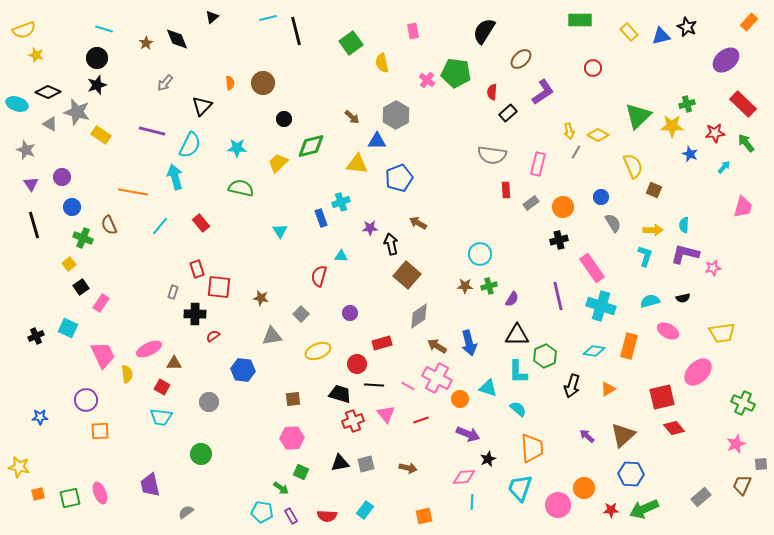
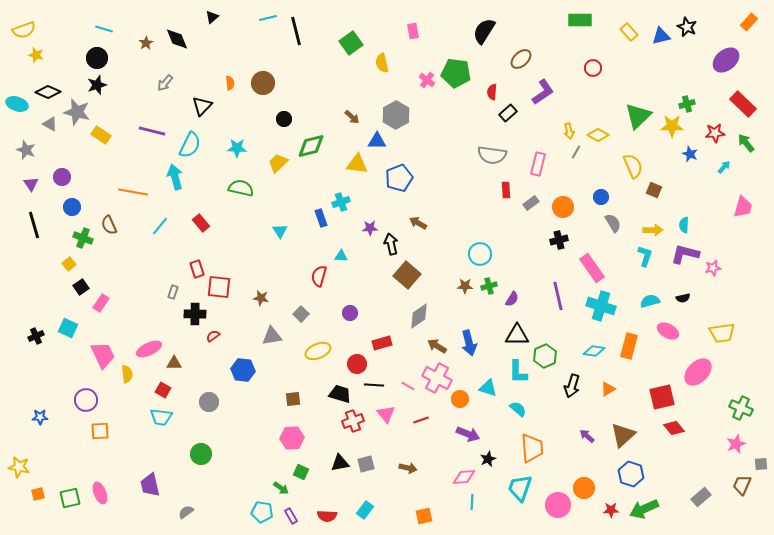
red square at (162, 387): moved 1 px right, 3 px down
green cross at (743, 403): moved 2 px left, 5 px down
blue hexagon at (631, 474): rotated 15 degrees clockwise
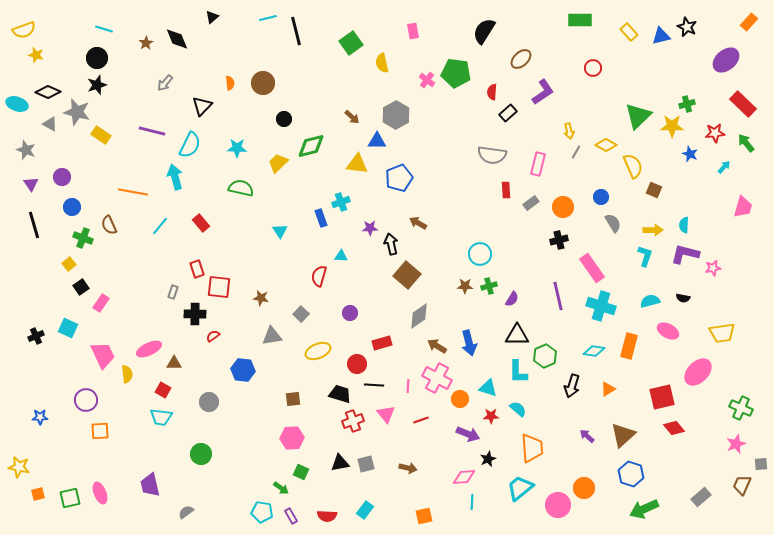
yellow diamond at (598, 135): moved 8 px right, 10 px down
black semicircle at (683, 298): rotated 24 degrees clockwise
pink line at (408, 386): rotated 64 degrees clockwise
cyan trapezoid at (520, 488): rotated 32 degrees clockwise
red star at (611, 510): moved 120 px left, 94 px up
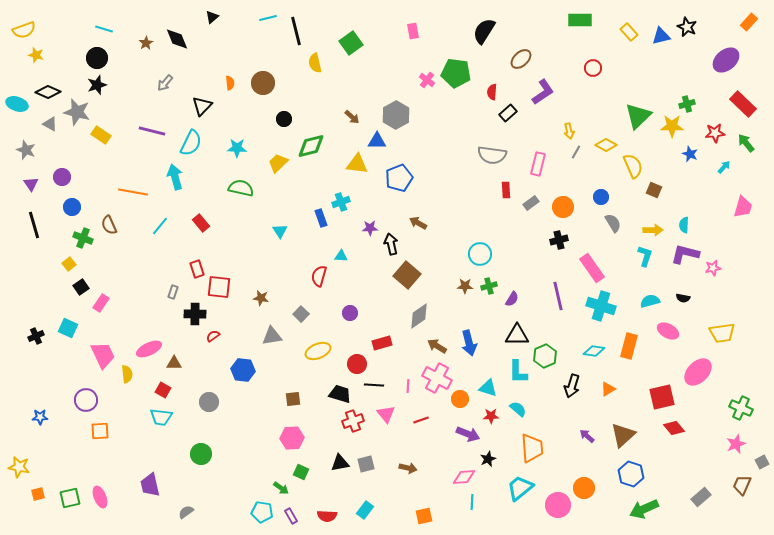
yellow semicircle at (382, 63): moved 67 px left
cyan semicircle at (190, 145): moved 1 px right, 2 px up
gray square at (761, 464): moved 1 px right, 2 px up; rotated 24 degrees counterclockwise
pink ellipse at (100, 493): moved 4 px down
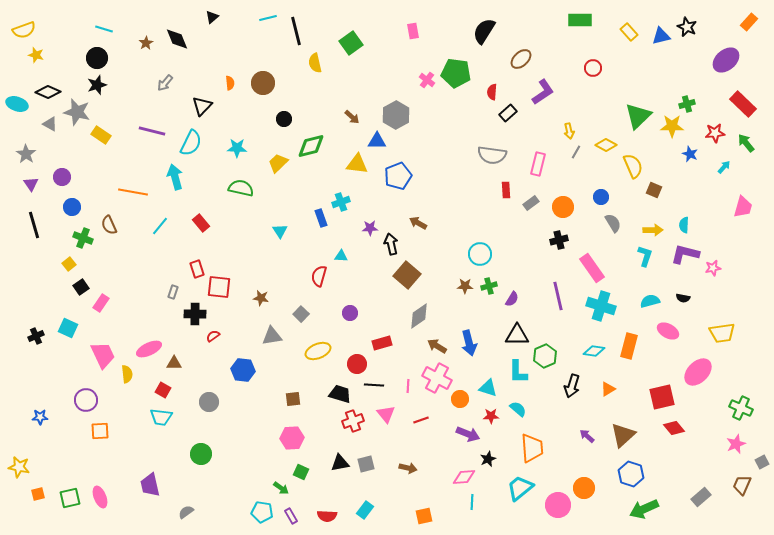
gray star at (26, 150): moved 4 px down; rotated 12 degrees clockwise
blue pentagon at (399, 178): moved 1 px left, 2 px up
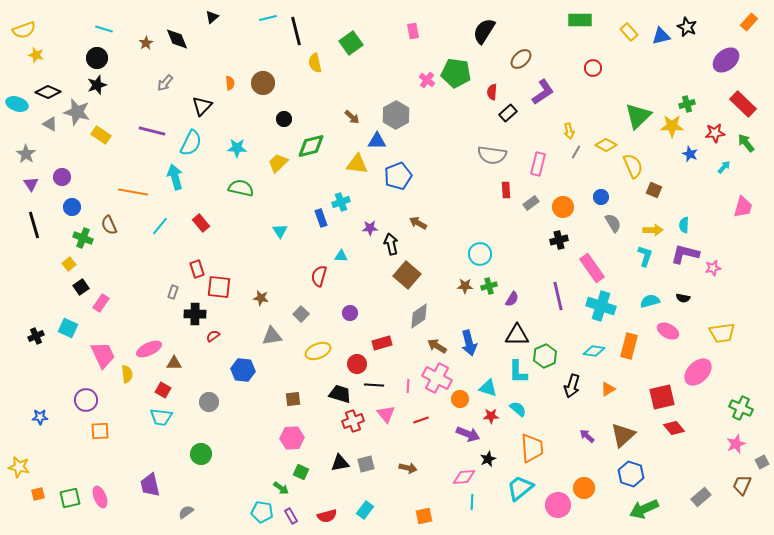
red semicircle at (327, 516): rotated 18 degrees counterclockwise
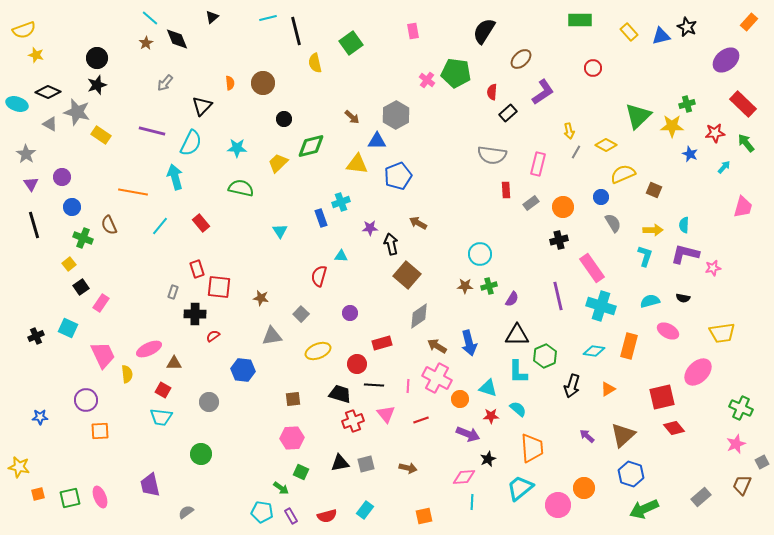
cyan line at (104, 29): moved 46 px right, 11 px up; rotated 24 degrees clockwise
yellow semicircle at (633, 166): moved 10 px left, 8 px down; rotated 90 degrees counterclockwise
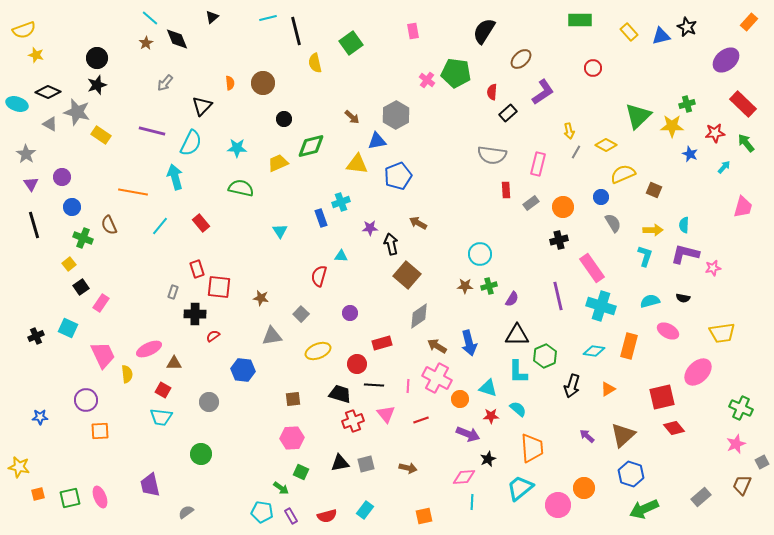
blue triangle at (377, 141): rotated 12 degrees counterclockwise
yellow trapezoid at (278, 163): rotated 20 degrees clockwise
